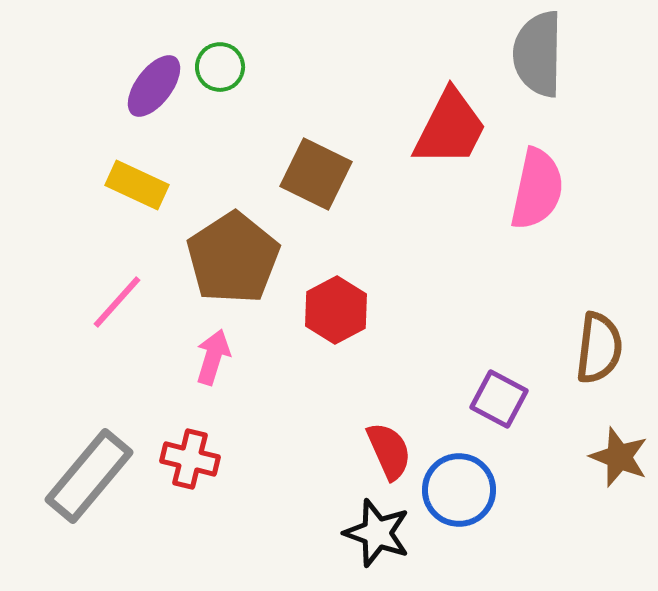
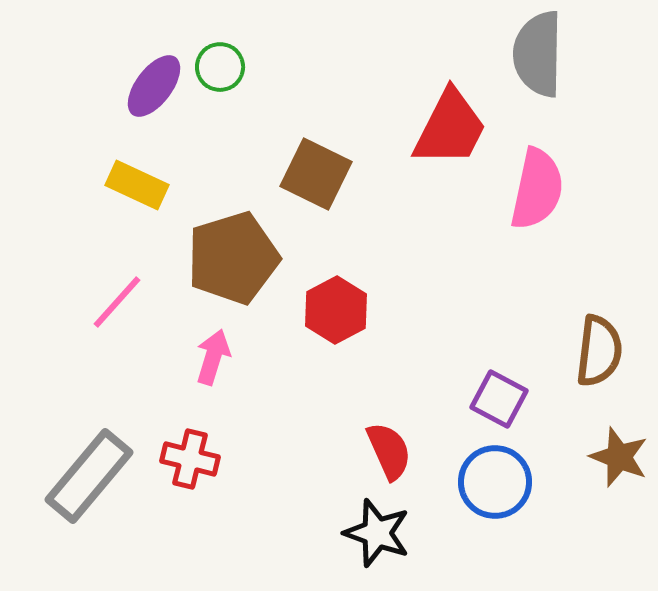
brown pentagon: rotated 16 degrees clockwise
brown semicircle: moved 3 px down
blue circle: moved 36 px right, 8 px up
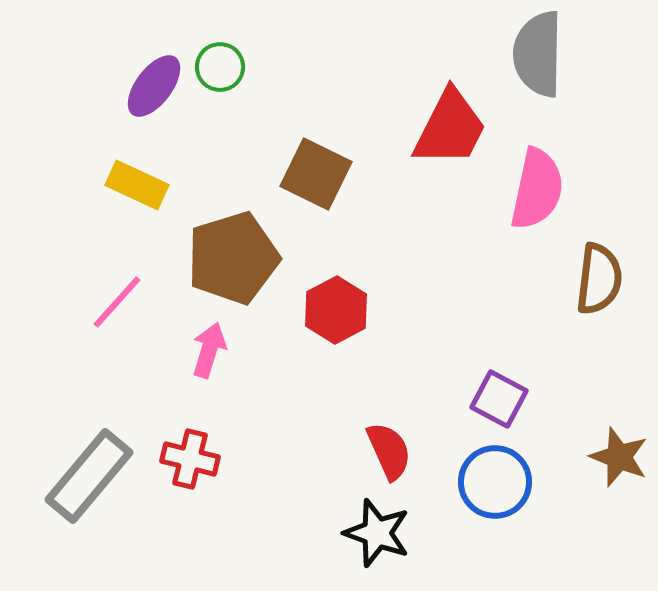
brown semicircle: moved 72 px up
pink arrow: moved 4 px left, 7 px up
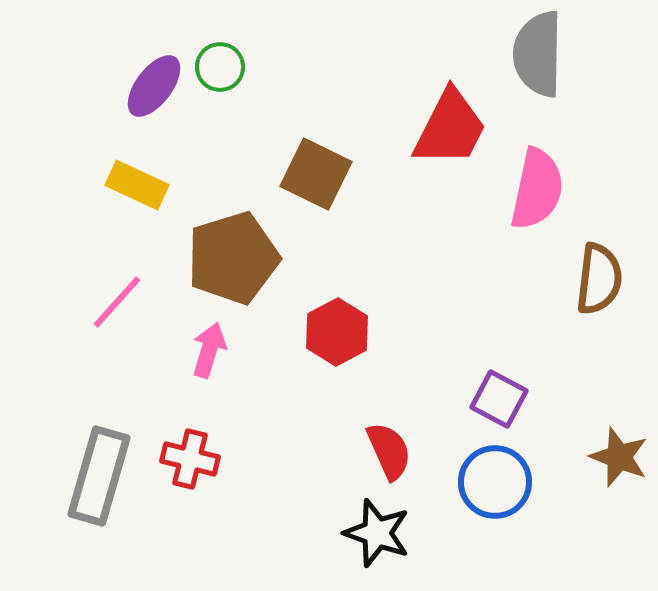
red hexagon: moved 1 px right, 22 px down
gray rectangle: moved 10 px right; rotated 24 degrees counterclockwise
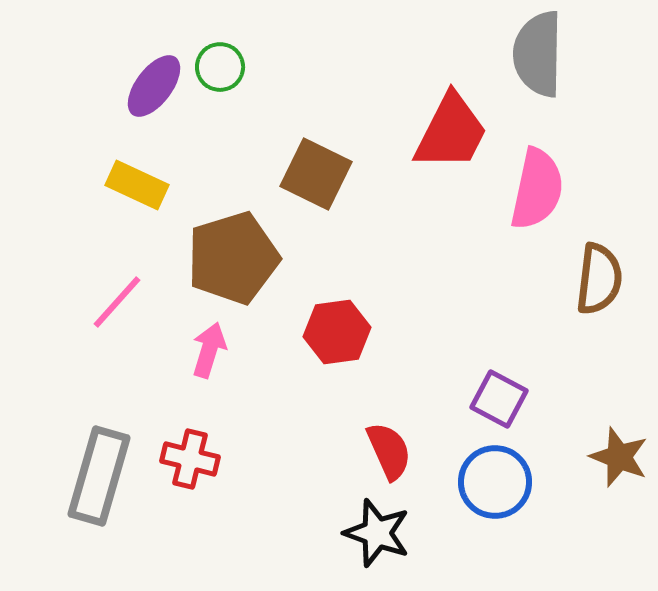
red trapezoid: moved 1 px right, 4 px down
red hexagon: rotated 20 degrees clockwise
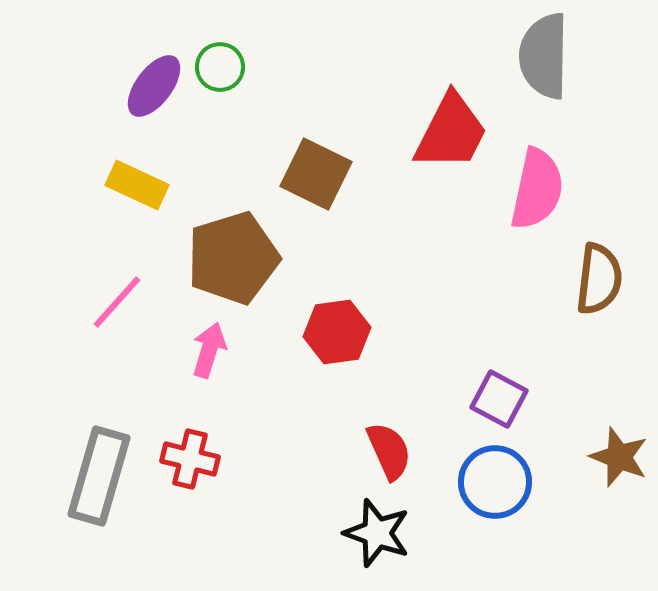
gray semicircle: moved 6 px right, 2 px down
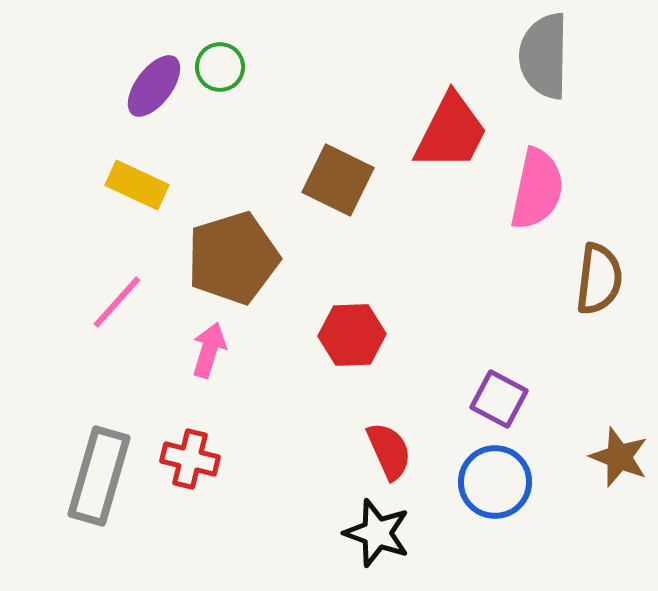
brown square: moved 22 px right, 6 px down
red hexagon: moved 15 px right, 3 px down; rotated 6 degrees clockwise
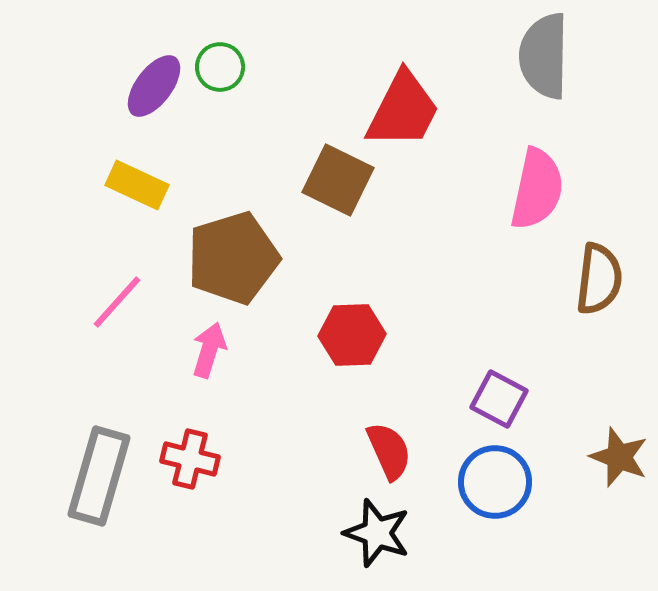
red trapezoid: moved 48 px left, 22 px up
